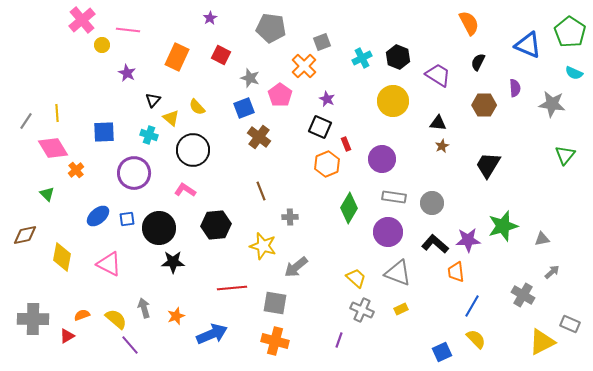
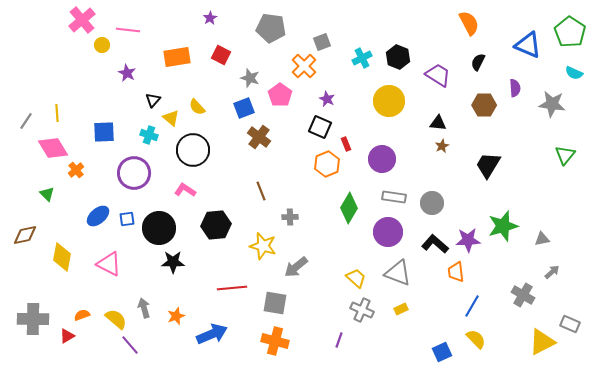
orange rectangle at (177, 57): rotated 56 degrees clockwise
yellow circle at (393, 101): moved 4 px left
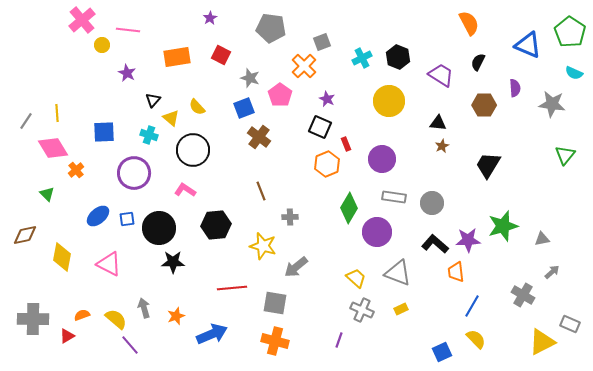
purple trapezoid at (438, 75): moved 3 px right
purple circle at (388, 232): moved 11 px left
